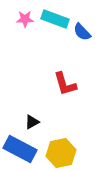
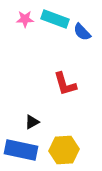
blue rectangle: moved 1 px right, 1 px down; rotated 16 degrees counterclockwise
yellow hexagon: moved 3 px right, 3 px up; rotated 8 degrees clockwise
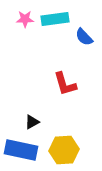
cyan rectangle: rotated 28 degrees counterclockwise
blue semicircle: moved 2 px right, 5 px down
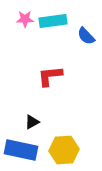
cyan rectangle: moved 2 px left, 2 px down
blue semicircle: moved 2 px right, 1 px up
red L-shape: moved 15 px left, 8 px up; rotated 100 degrees clockwise
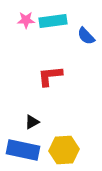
pink star: moved 1 px right, 1 px down
blue rectangle: moved 2 px right
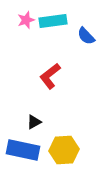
pink star: rotated 18 degrees counterclockwise
red L-shape: rotated 32 degrees counterclockwise
black triangle: moved 2 px right
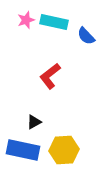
cyan rectangle: moved 1 px right, 1 px down; rotated 20 degrees clockwise
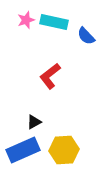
blue rectangle: rotated 36 degrees counterclockwise
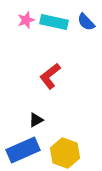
blue semicircle: moved 14 px up
black triangle: moved 2 px right, 2 px up
yellow hexagon: moved 1 px right, 3 px down; rotated 24 degrees clockwise
